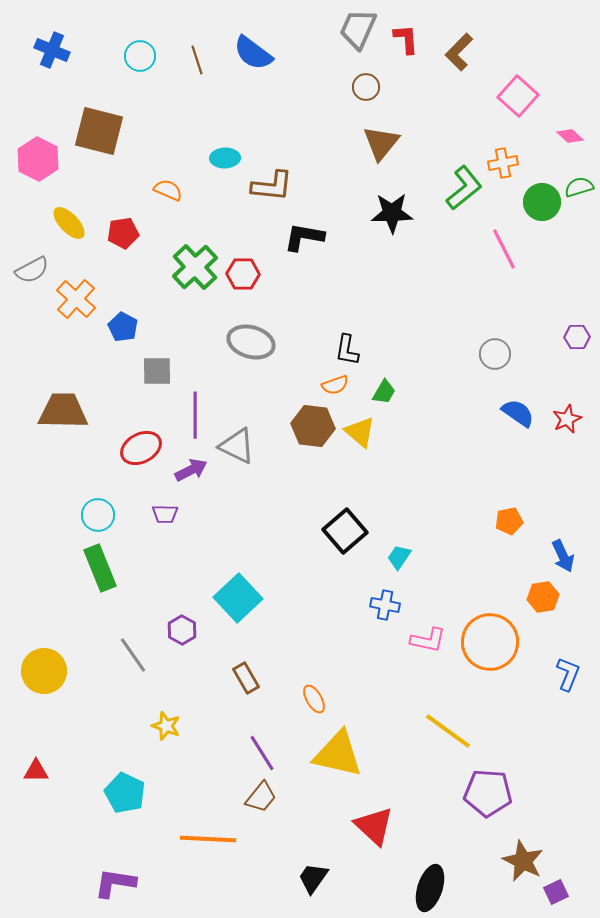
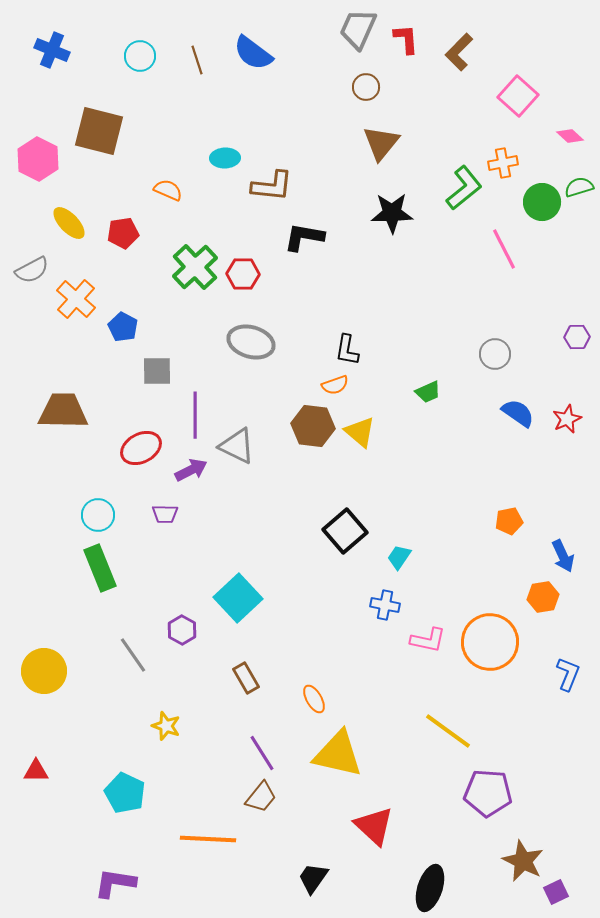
green trapezoid at (384, 392): moved 44 px right; rotated 36 degrees clockwise
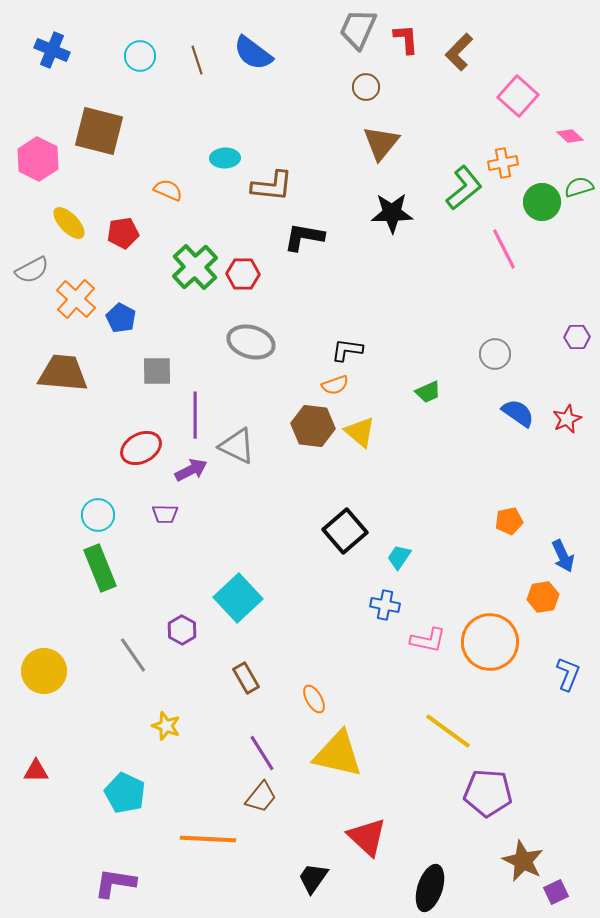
blue pentagon at (123, 327): moved 2 px left, 9 px up
black L-shape at (347, 350): rotated 88 degrees clockwise
brown trapezoid at (63, 411): moved 38 px up; rotated 4 degrees clockwise
red triangle at (374, 826): moved 7 px left, 11 px down
